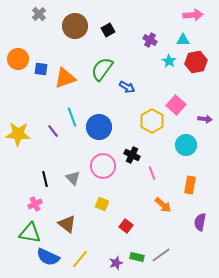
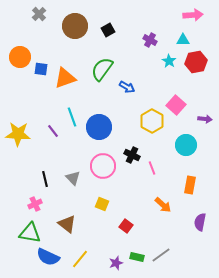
orange circle: moved 2 px right, 2 px up
pink line: moved 5 px up
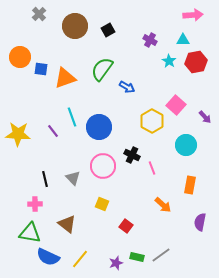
purple arrow: moved 2 px up; rotated 40 degrees clockwise
pink cross: rotated 24 degrees clockwise
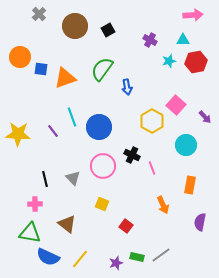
cyan star: rotated 24 degrees clockwise
blue arrow: rotated 49 degrees clockwise
orange arrow: rotated 24 degrees clockwise
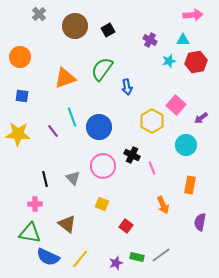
blue square: moved 19 px left, 27 px down
purple arrow: moved 4 px left, 1 px down; rotated 96 degrees clockwise
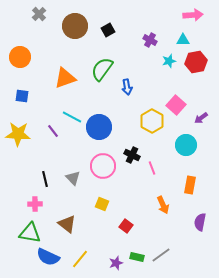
cyan line: rotated 42 degrees counterclockwise
